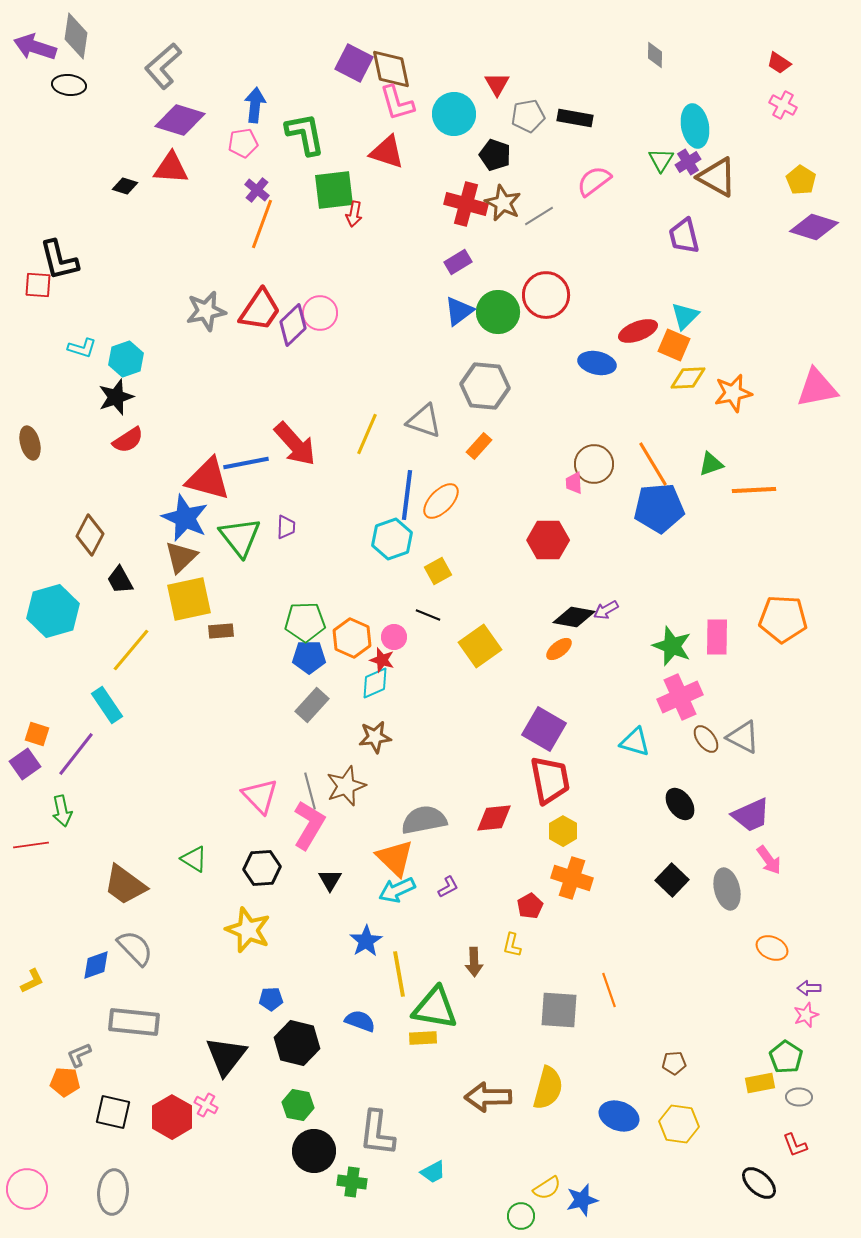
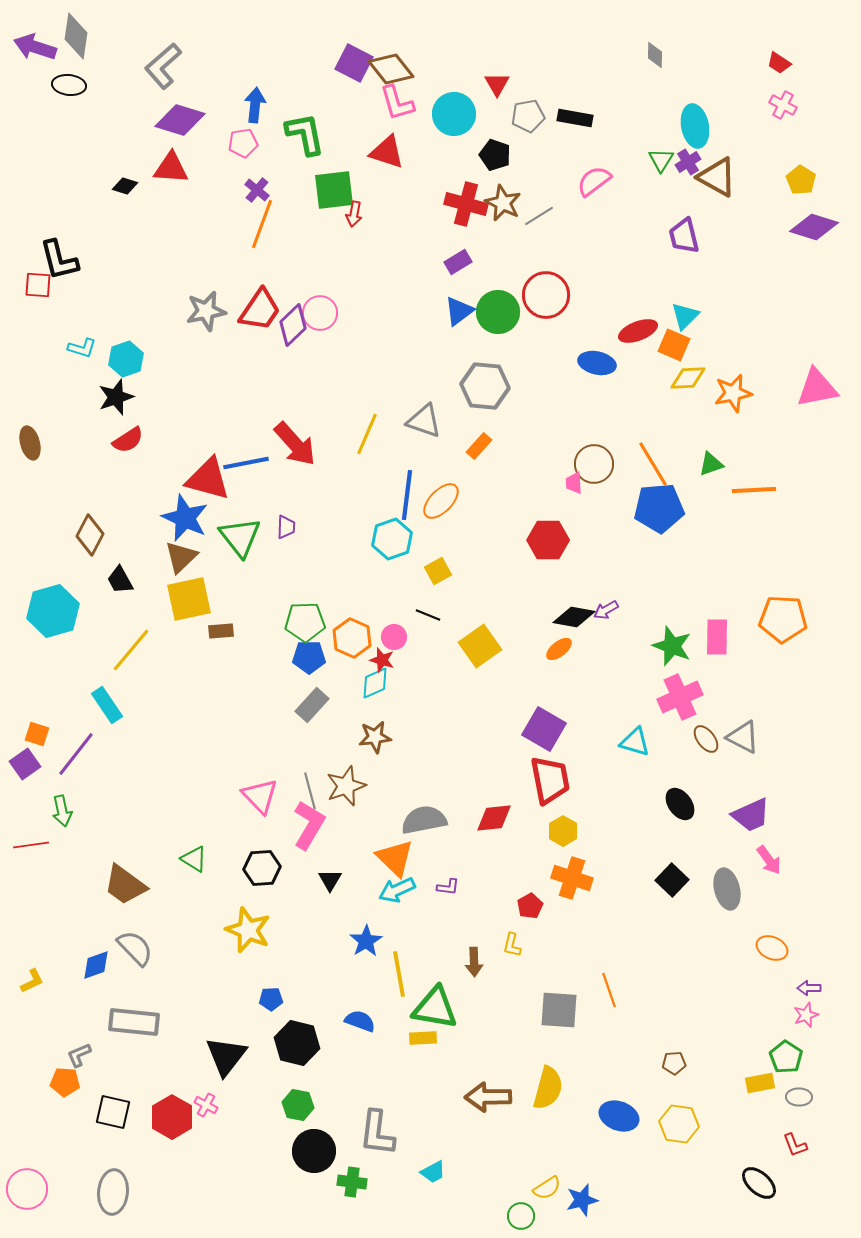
brown diamond at (391, 69): rotated 27 degrees counterclockwise
purple L-shape at (448, 887): rotated 35 degrees clockwise
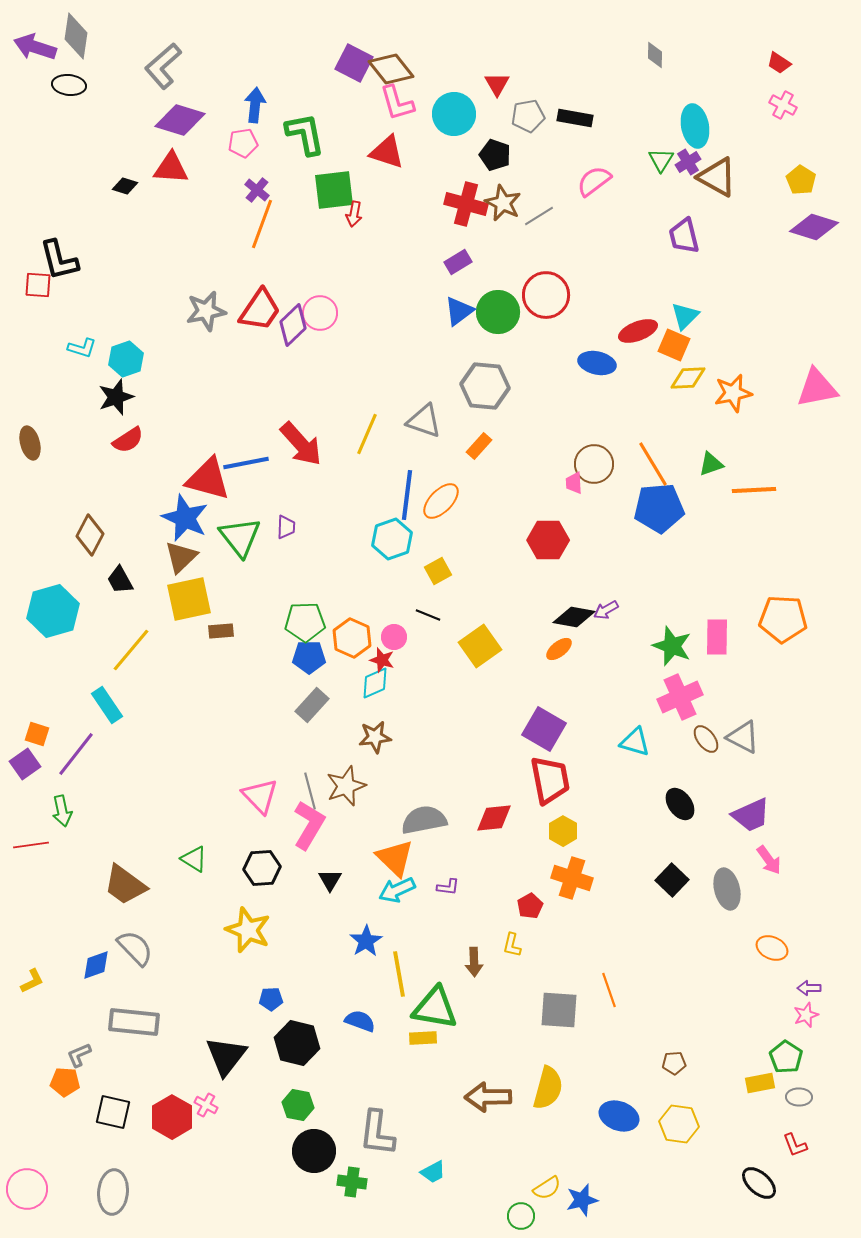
red arrow at (295, 444): moved 6 px right
